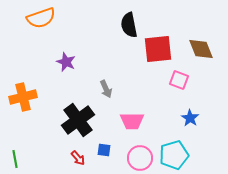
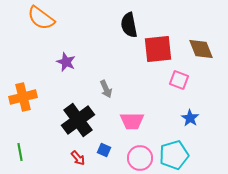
orange semicircle: rotated 56 degrees clockwise
blue square: rotated 16 degrees clockwise
green line: moved 5 px right, 7 px up
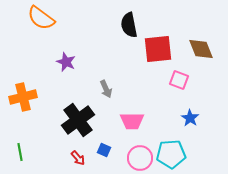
cyan pentagon: moved 3 px left, 1 px up; rotated 12 degrees clockwise
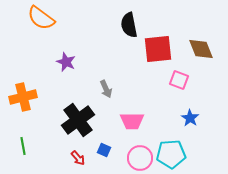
green line: moved 3 px right, 6 px up
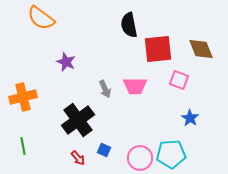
gray arrow: moved 1 px left
pink trapezoid: moved 3 px right, 35 px up
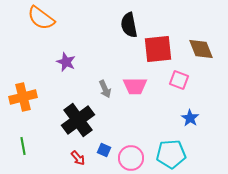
pink circle: moved 9 px left
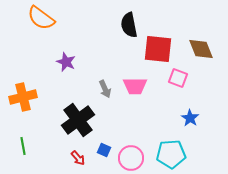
red square: rotated 12 degrees clockwise
pink square: moved 1 px left, 2 px up
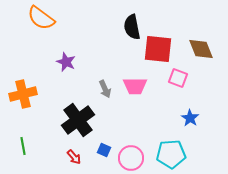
black semicircle: moved 3 px right, 2 px down
orange cross: moved 3 px up
red arrow: moved 4 px left, 1 px up
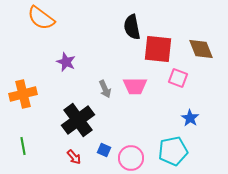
cyan pentagon: moved 2 px right, 3 px up; rotated 8 degrees counterclockwise
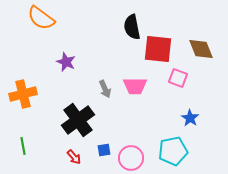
blue square: rotated 32 degrees counterclockwise
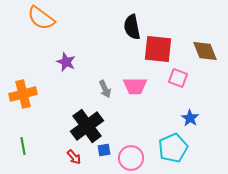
brown diamond: moved 4 px right, 2 px down
black cross: moved 9 px right, 6 px down
cyan pentagon: moved 3 px up; rotated 12 degrees counterclockwise
